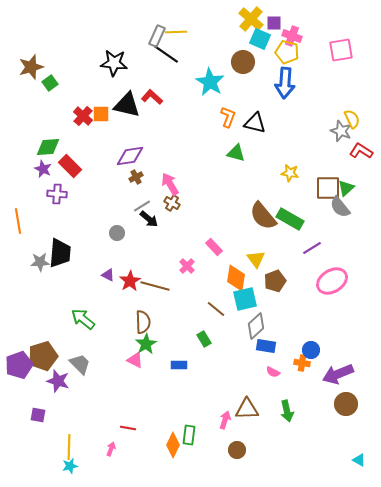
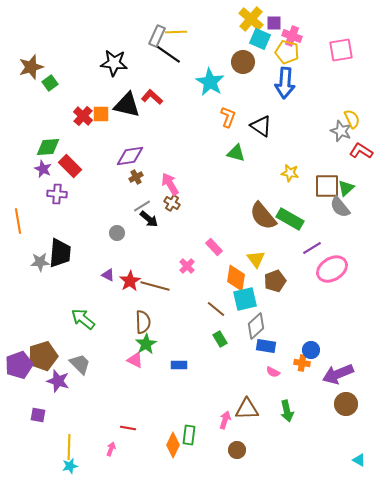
black line at (166, 54): moved 2 px right
black triangle at (255, 123): moved 6 px right, 3 px down; rotated 20 degrees clockwise
brown square at (328, 188): moved 1 px left, 2 px up
pink ellipse at (332, 281): moved 12 px up
green rectangle at (204, 339): moved 16 px right
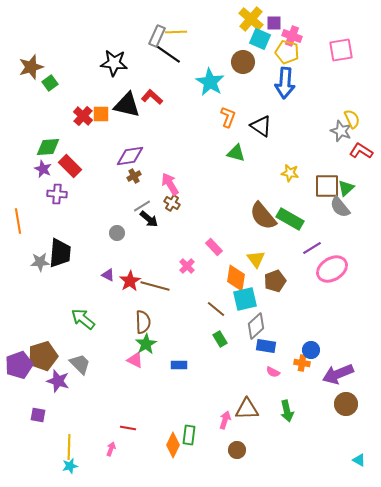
brown cross at (136, 177): moved 2 px left, 1 px up
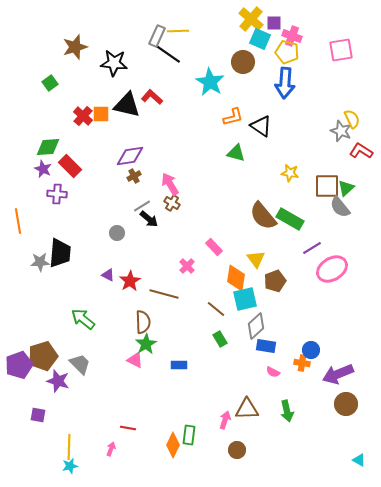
yellow line at (176, 32): moved 2 px right, 1 px up
brown star at (31, 67): moved 44 px right, 20 px up
orange L-shape at (228, 117): moved 5 px right; rotated 55 degrees clockwise
brown line at (155, 286): moved 9 px right, 8 px down
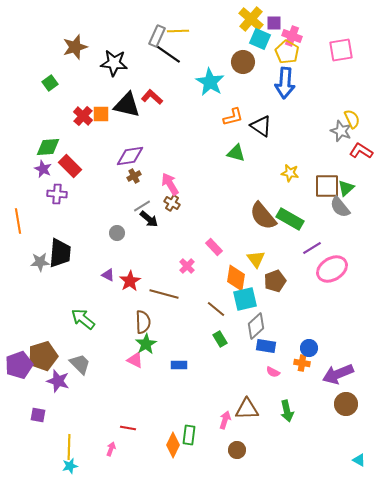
yellow pentagon at (287, 52): rotated 15 degrees clockwise
blue circle at (311, 350): moved 2 px left, 2 px up
